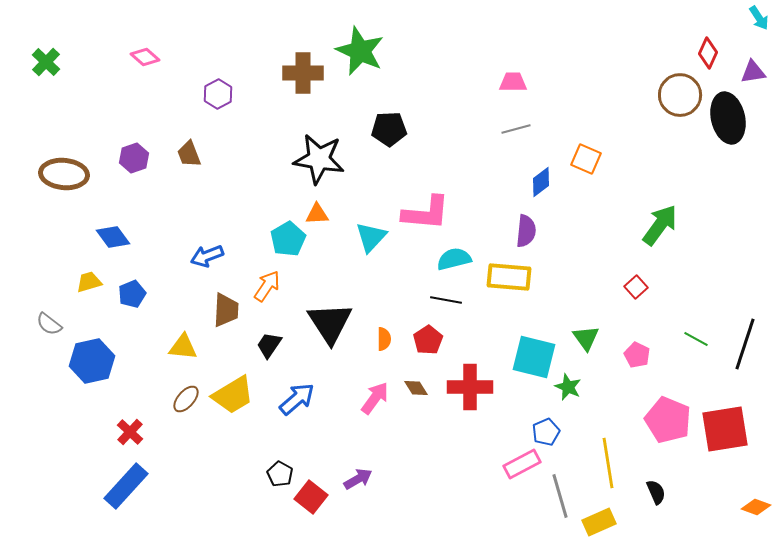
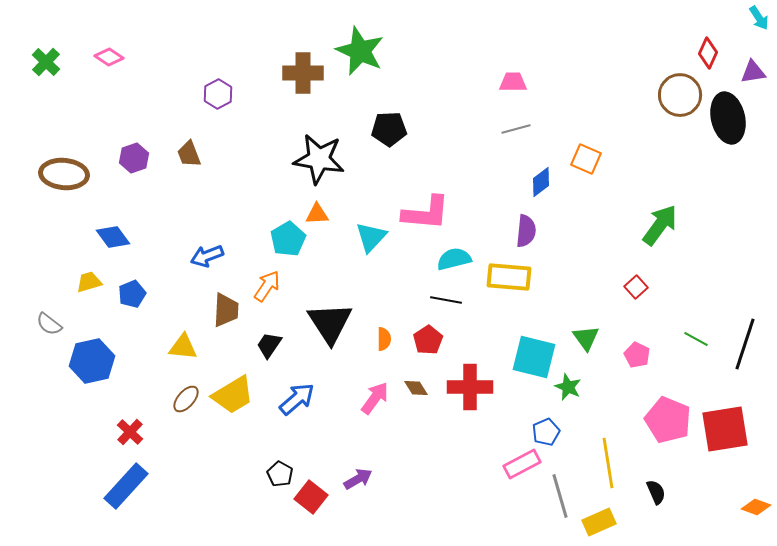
pink diamond at (145, 57): moved 36 px left; rotated 8 degrees counterclockwise
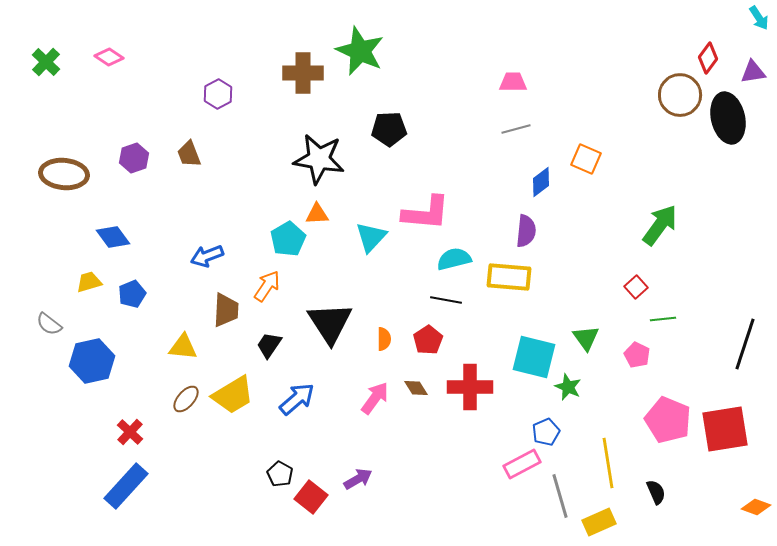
red diamond at (708, 53): moved 5 px down; rotated 12 degrees clockwise
green line at (696, 339): moved 33 px left, 20 px up; rotated 35 degrees counterclockwise
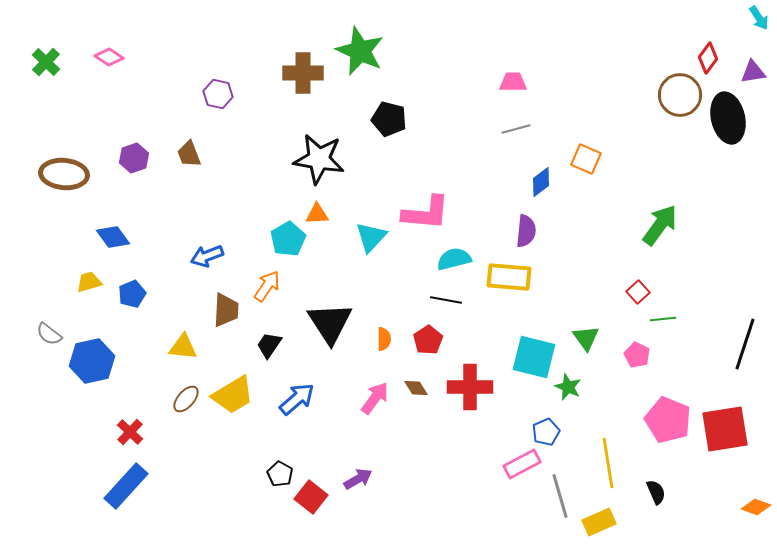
purple hexagon at (218, 94): rotated 20 degrees counterclockwise
black pentagon at (389, 129): moved 10 px up; rotated 16 degrees clockwise
red square at (636, 287): moved 2 px right, 5 px down
gray semicircle at (49, 324): moved 10 px down
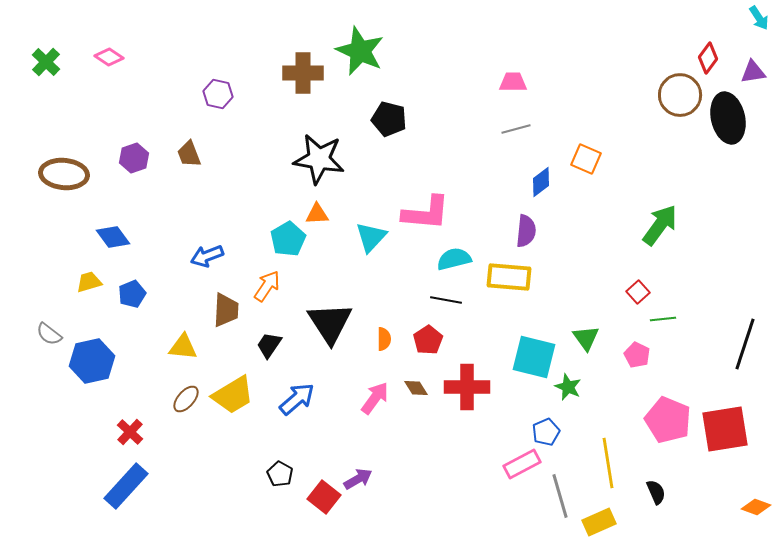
red cross at (470, 387): moved 3 px left
red square at (311, 497): moved 13 px right
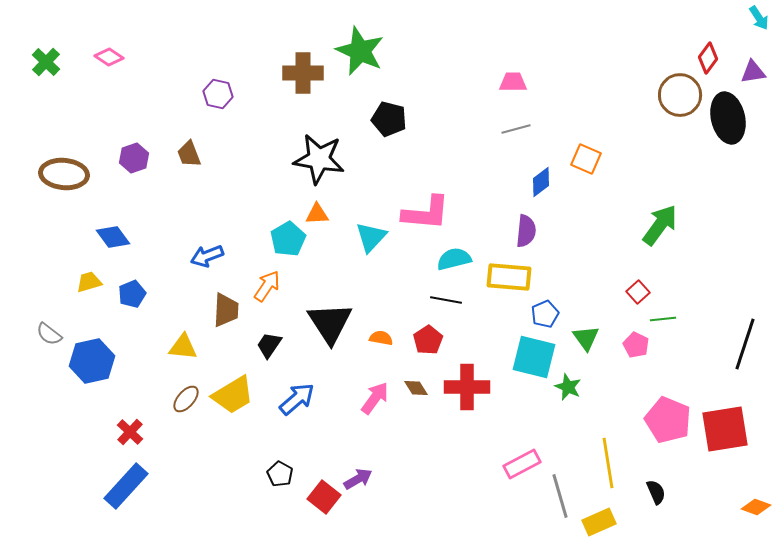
orange semicircle at (384, 339): moved 3 px left, 1 px up; rotated 80 degrees counterclockwise
pink pentagon at (637, 355): moved 1 px left, 10 px up
blue pentagon at (546, 432): moved 1 px left, 118 px up
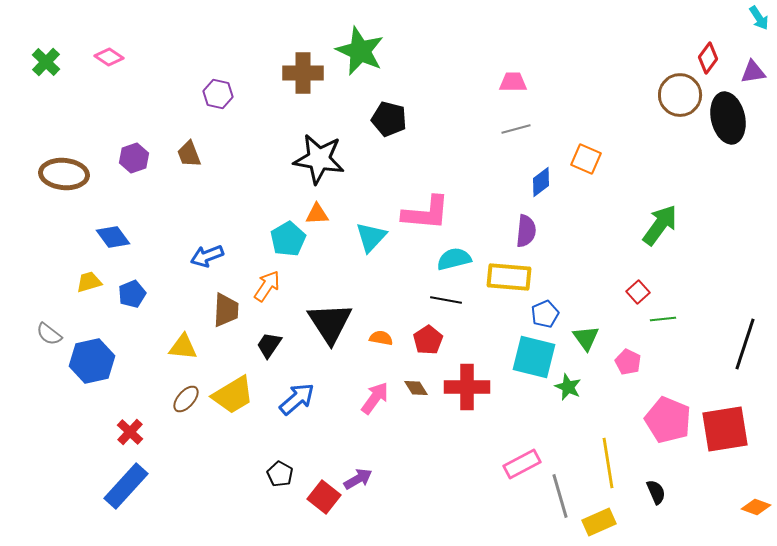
pink pentagon at (636, 345): moved 8 px left, 17 px down
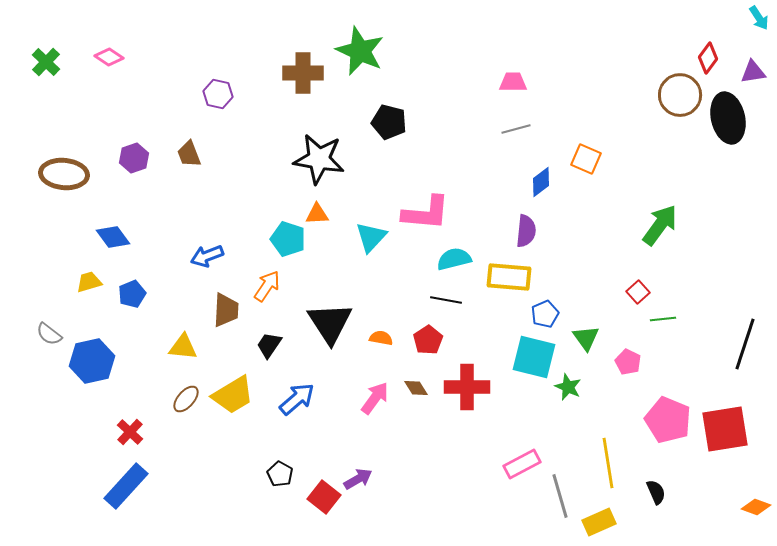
black pentagon at (389, 119): moved 3 px down
cyan pentagon at (288, 239): rotated 24 degrees counterclockwise
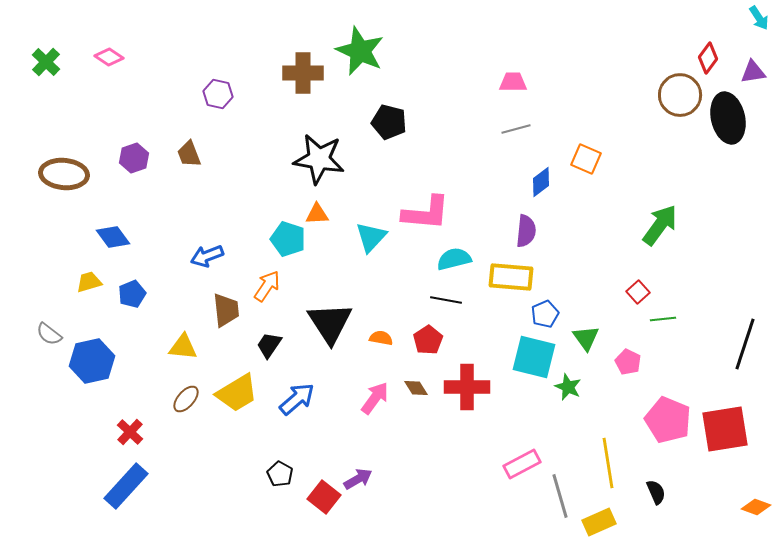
yellow rectangle at (509, 277): moved 2 px right
brown trapezoid at (226, 310): rotated 9 degrees counterclockwise
yellow trapezoid at (233, 395): moved 4 px right, 2 px up
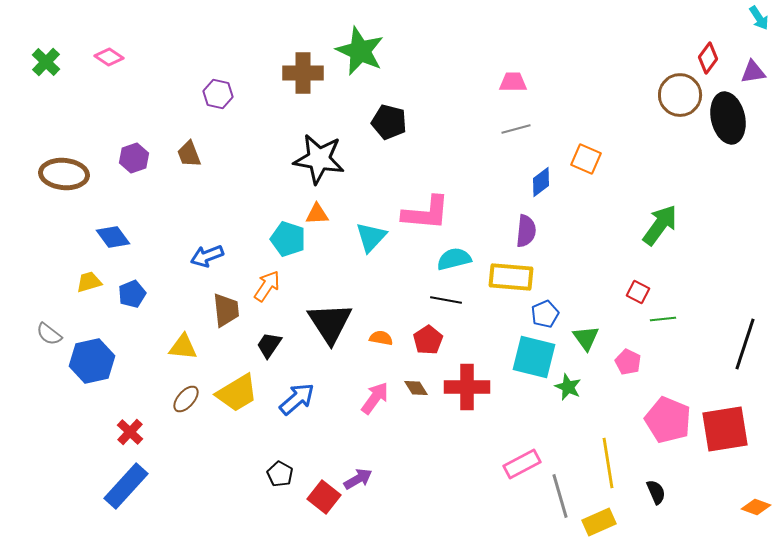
red square at (638, 292): rotated 20 degrees counterclockwise
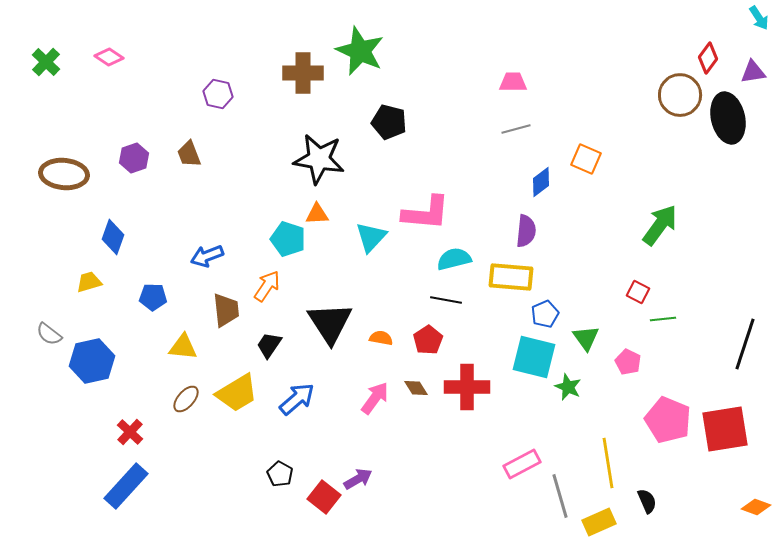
blue diamond at (113, 237): rotated 56 degrees clockwise
blue pentagon at (132, 294): moved 21 px right, 3 px down; rotated 24 degrees clockwise
black semicircle at (656, 492): moved 9 px left, 9 px down
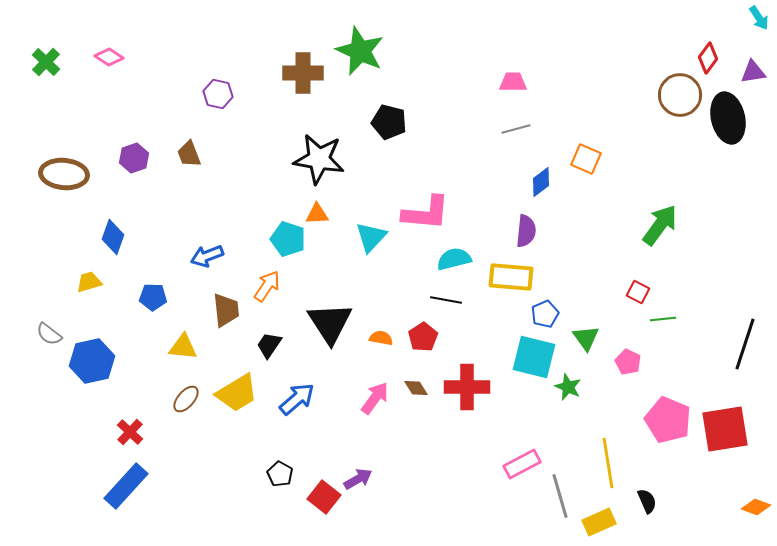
red pentagon at (428, 340): moved 5 px left, 3 px up
